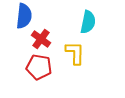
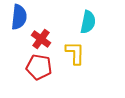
blue semicircle: moved 5 px left, 1 px down
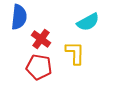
cyan semicircle: rotated 50 degrees clockwise
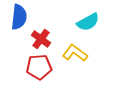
yellow L-shape: rotated 55 degrees counterclockwise
red pentagon: rotated 15 degrees counterclockwise
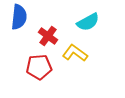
red cross: moved 7 px right, 3 px up
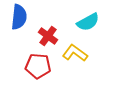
red pentagon: moved 1 px left, 1 px up; rotated 10 degrees clockwise
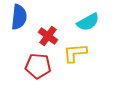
yellow L-shape: rotated 40 degrees counterclockwise
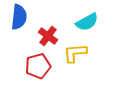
cyan semicircle: moved 1 px left
red pentagon: rotated 20 degrees counterclockwise
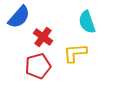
blue semicircle: rotated 35 degrees clockwise
cyan semicircle: rotated 100 degrees clockwise
red cross: moved 5 px left, 1 px down
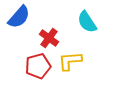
cyan semicircle: rotated 15 degrees counterclockwise
red cross: moved 6 px right, 1 px down
yellow L-shape: moved 5 px left, 8 px down
